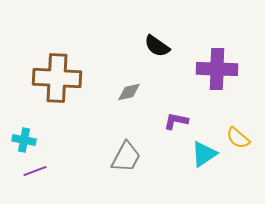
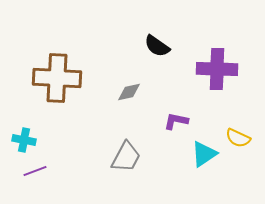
yellow semicircle: rotated 15 degrees counterclockwise
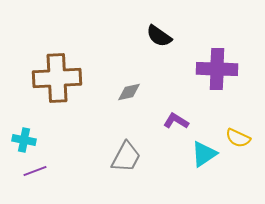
black semicircle: moved 2 px right, 10 px up
brown cross: rotated 6 degrees counterclockwise
purple L-shape: rotated 20 degrees clockwise
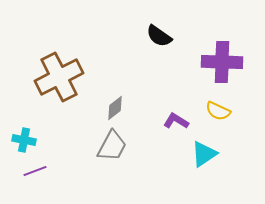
purple cross: moved 5 px right, 7 px up
brown cross: moved 2 px right, 1 px up; rotated 24 degrees counterclockwise
gray diamond: moved 14 px left, 16 px down; rotated 25 degrees counterclockwise
yellow semicircle: moved 20 px left, 27 px up
gray trapezoid: moved 14 px left, 11 px up
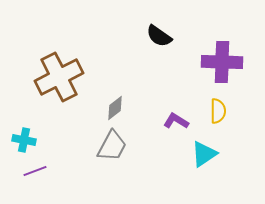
yellow semicircle: rotated 115 degrees counterclockwise
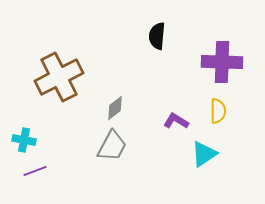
black semicircle: moved 2 px left; rotated 60 degrees clockwise
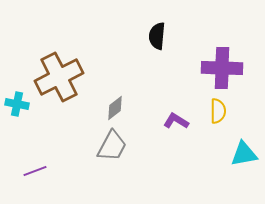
purple cross: moved 6 px down
cyan cross: moved 7 px left, 36 px up
cyan triangle: moved 40 px right; rotated 24 degrees clockwise
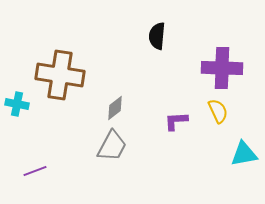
brown cross: moved 1 px right, 2 px up; rotated 36 degrees clockwise
yellow semicircle: rotated 25 degrees counterclockwise
purple L-shape: rotated 35 degrees counterclockwise
